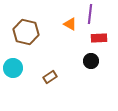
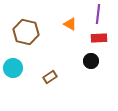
purple line: moved 8 px right
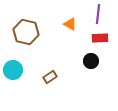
red rectangle: moved 1 px right
cyan circle: moved 2 px down
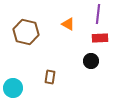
orange triangle: moved 2 px left
cyan circle: moved 18 px down
brown rectangle: rotated 48 degrees counterclockwise
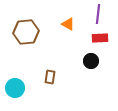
brown hexagon: rotated 20 degrees counterclockwise
cyan circle: moved 2 px right
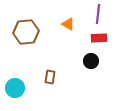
red rectangle: moved 1 px left
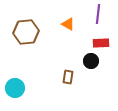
red rectangle: moved 2 px right, 5 px down
brown rectangle: moved 18 px right
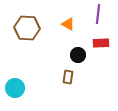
brown hexagon: moved 1 px right, 4 px up; rotated 10 degrees clockwise
black circle: moved 13 px left, 6 px up
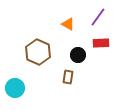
purple line: moved 3 px down; rotated 30 degrees clockwise
brown hexagon: moved 11 px right, 24 px down; rotated 20 degrees clockwise
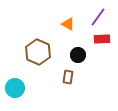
red rectangle: moved 1 px right, 4 px up
